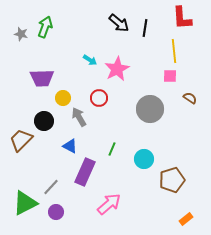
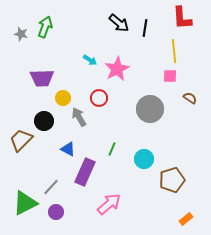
blue triangle: moved 2 px left, 3 px down
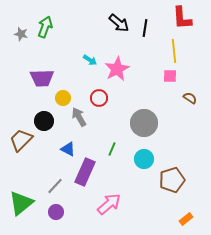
gray circle: moved 6 px left, 14 px down
gray line: moved 4 px right, 1 px up
green triangle: moved 4 px left; rotated 12 degrees counterclockwise
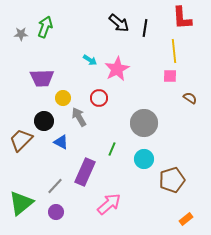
gray star: rotated 16 degrees counterclockwise
blue triangle: moved 7 px left, 7 px up
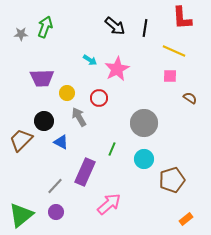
black arrow: moved 4 px left, 3 px down
yellow line: rotated 60 degrees counterclockwise
yellow circle: moved 4 px right, 5 px up
green triangle: moved 12 px down
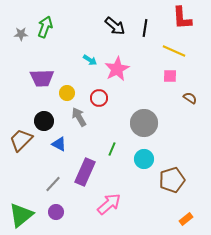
blue triangle: moved 2 px left, 2 px down
gray line: moved 2 px left, 2 px up
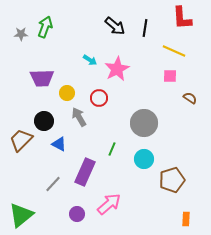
purple circle: moved 21 px right, 2 px down
orange rectangle: rotated 48 degrees counterclockwise
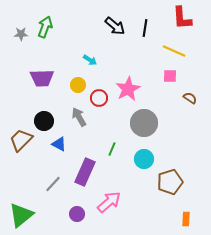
pink star: moved 11 px right, 20 px down
yellow circle: moved 11 px right, 8 px up
brown pentagon: moved 2 px left, 2 px down
pink arrow: moved 2 px up
